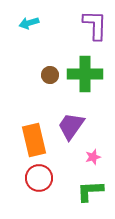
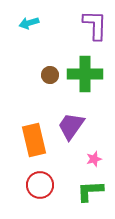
pink star: moved 1 px right, 2 px down
red circle: moved 1 px right, 7 px down
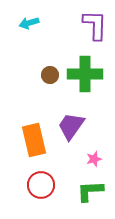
red circle: moved 1 px right
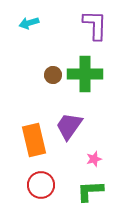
brown circle: moved 3 px right
purple trapezoid: moved 2 px left
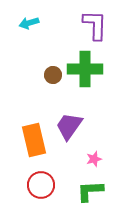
green cross: moved 5 px up
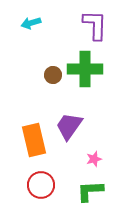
cyan arrow: moved 2 px right
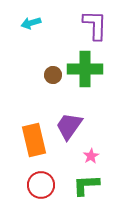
pink star: moved 3 px left, 3 px up; rotated 14 degrees counterclockwise
green L-shape: moved 4 px left, 6 px up
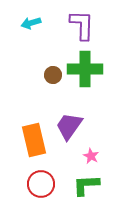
purple L-shape: moved 13 px left
pink star: rotated 14 degrees counterclockwise
red circle: moved 1 px up
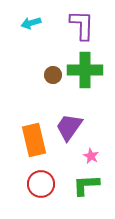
green cross: moved 1 px down
purple trapezoid: moved 1 px down
